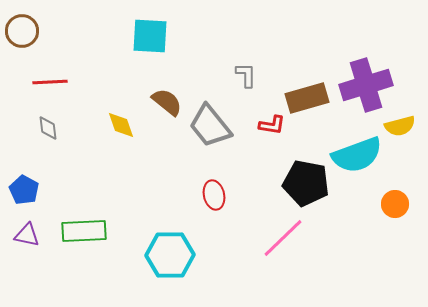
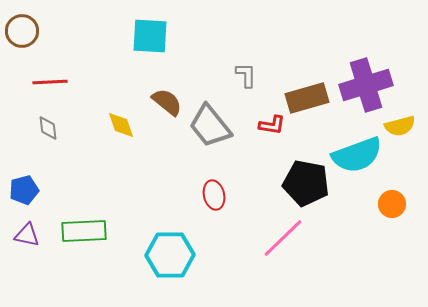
blue pentagon: rotated 28 degrees clockwise
orange circle: moved 3 px left
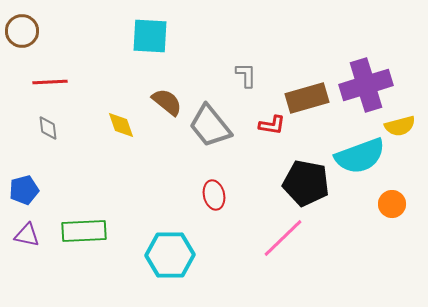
cyan semicircle: moved 3 px right, 1 px down
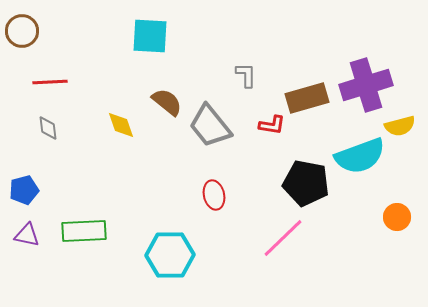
orange circle: moved 5 px right, 13 px down
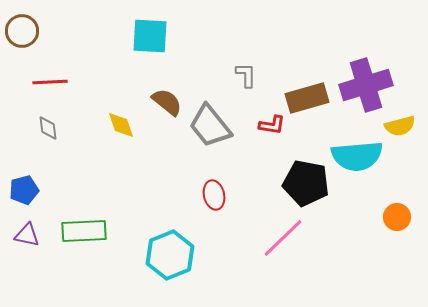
cyan semicircle: moved 3 px left; rotated 15 degrees clockwise
cyan hexagon: rotated 21 degrees counterclockwise
